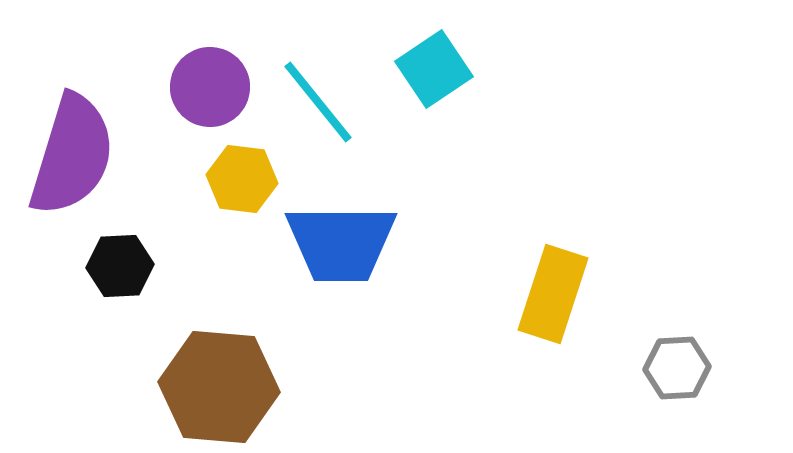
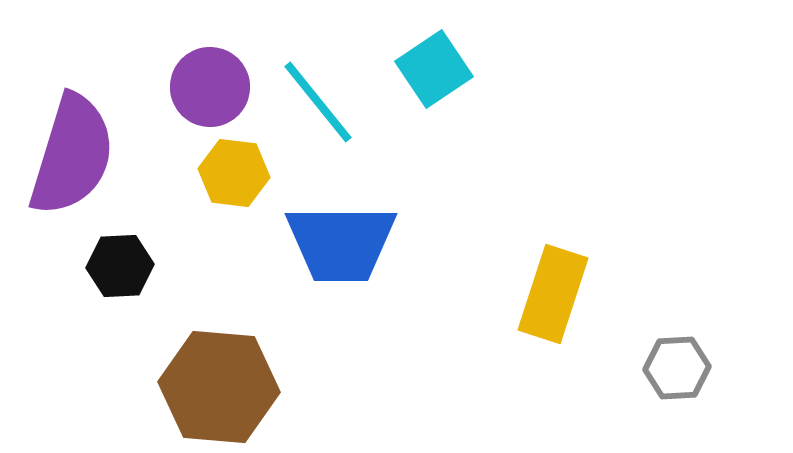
yellow hexagon: moved 8 px left, 6 px up
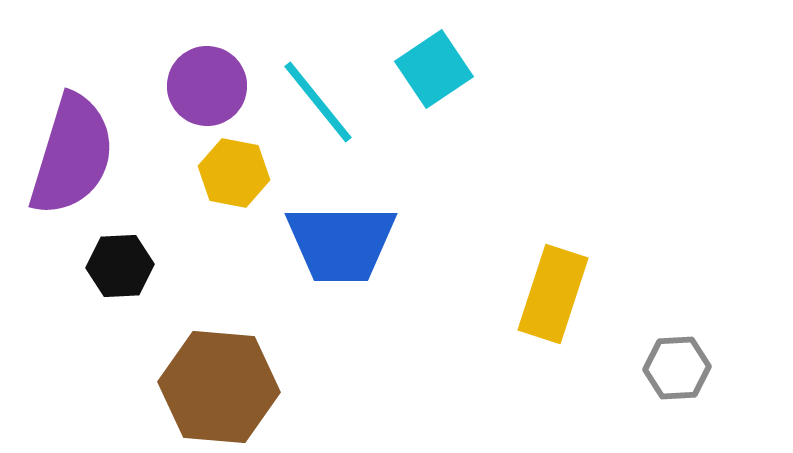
purple circle: moved 3 px left, 1 px up
yellow hexagon: rotated 4 degrees clockwise
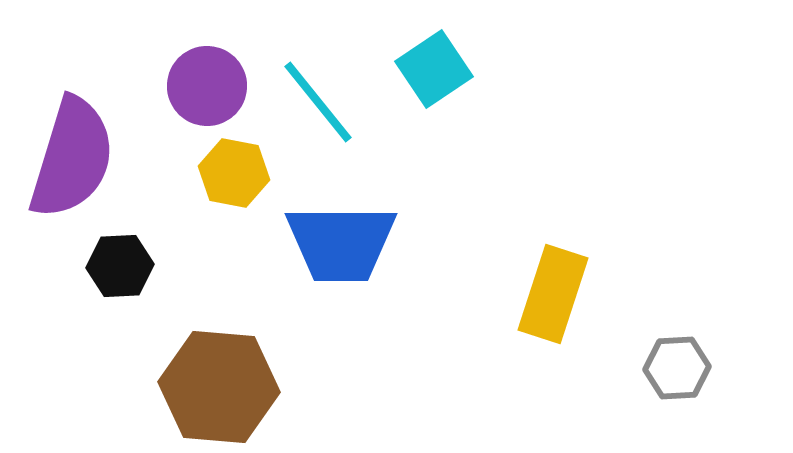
purple semicircle: moved 3 px down
